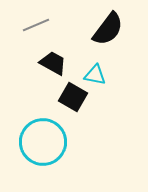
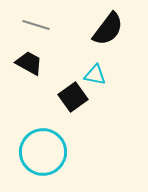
gray line: rotated 40 degrees clockwise
black trapezoid: moved 24 px left
black square: rotated 24 degrees clockwise
cyan circle: moved 10 px down
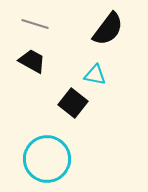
gray line: moved 1 px left, 1 px up
black trapezoid: moved 3 px right, 2 px up
black square: moved 6 px down; rotated 16 degrees counterclockwise
cyan circle: moved 4 px right, 7 px down
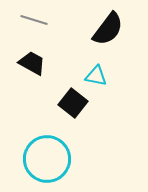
gray line: moved 1 px left, 4 px up
black trapezoid: moved 2 px down
cyan triangle: moved 1 px right, 1 px down
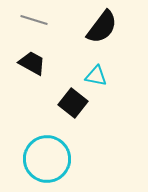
black semicircle: moved 6 px left, 2 px up
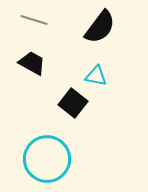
black semicircle: moved 2 px left
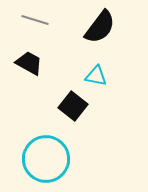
gray line: moved 1 px right
black trapezoid: moved 3 px left
black square: moved 3 px down
cyan circle: moved 1 px left
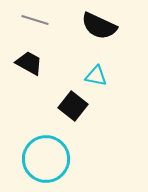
black semicircle: moved 1 px left, 1 px up; rotated 78 degrees clockwise
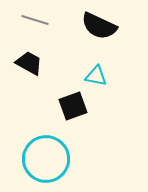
black square: rotated 32 degrees clockwise
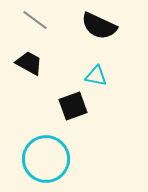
gray line: rotated 20 degrees clockwise
